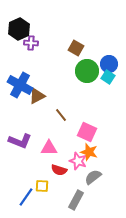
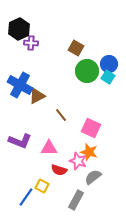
pink square: moved 4 px right, 4 px up
yellow square: rotated 24 degrees clockwise
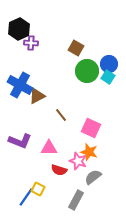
yellow square: moved 4 px left, 3 px down
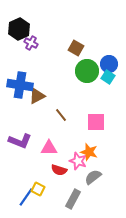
purple cross: rotated 24 degrees clockwise
blue cross: rotated 20 degrees counterclockwise
pink square: moved 5 px right, 6 px up; rotated 24 degrees counterclockwise
gray rectangle: moved 3 px left, 1 px up
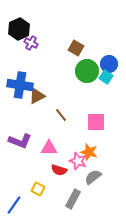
cyan square: moved 2 px left
blue line: moved 12 px left, 8 px down
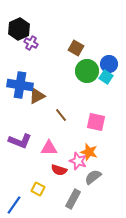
pink square: rotated 12 degrees clockwise
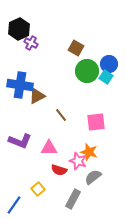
pink square: rotated 18 degrees counterclockwise
yellow square: rotated 24 degrees clockwise
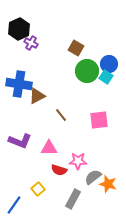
blue cross: moved 1 px left, 1 px up
pink square: moved 3 px right, 2 px up
orange star: moved 19 px right, 32 px down
pink star: rotated 18 degrees counterclockwise
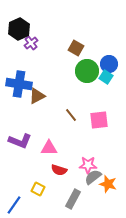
purple cross: rotated 24 degrees clockwise
brown line: moved 10 px right
pink star: moved 10 px right, 4 px down
yellow square: rotated 24 degrees counterclockwise
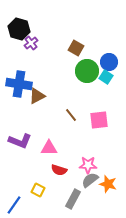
black hexagon: rotated 20 degrees counterclockwise
blue circle: moved 2 px up
gray semicircle: moved 3 px left, 3 px down
yellow square: moved 1 px down
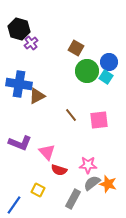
purple L-shape: moved 2 px down
pink triangle: moved 2 px left, 4 px down; rotated 48 degrees clockwise
gray semicircle: moved 2 px right, 3 px down
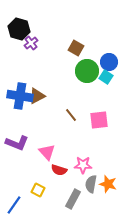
blue cross: moved 1 px right, 12 px down
purple L-shape: moved 3 px left
pink star: moved 5 px left
gray semicircle: moved 1 px left, 1 px down; rotated 42 degrees counterclockwise
